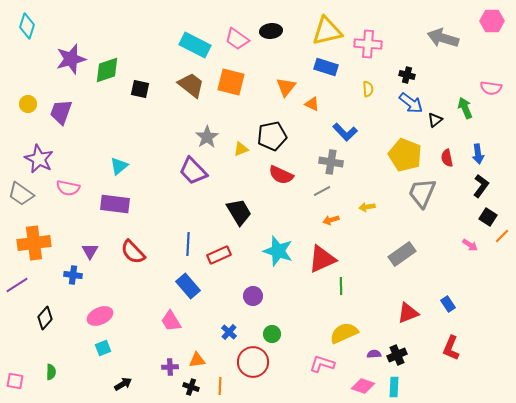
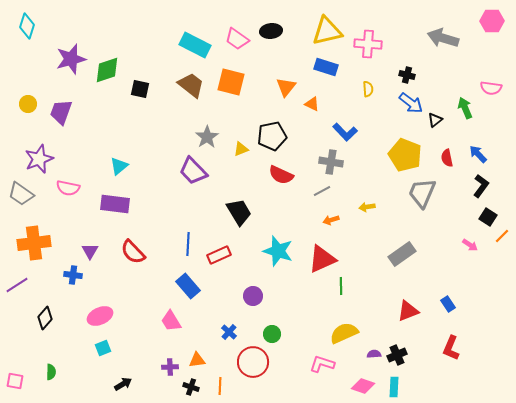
blue arrow at (478, 154): rotated 144 degrees clockwise
purple star at (39, 159): rotated 24 degrees clockwise
red triangle at (408, 313): moved 2 px up
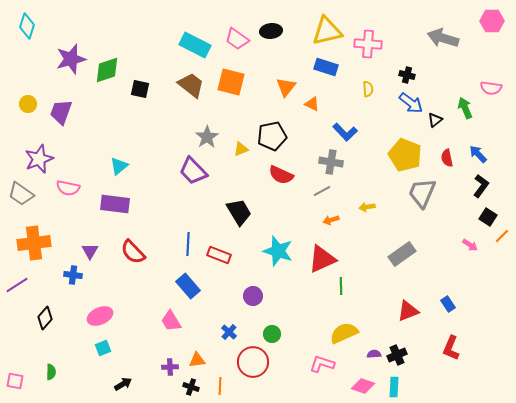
red rectangle at (219, 255): rotated 45 degrees clockwise
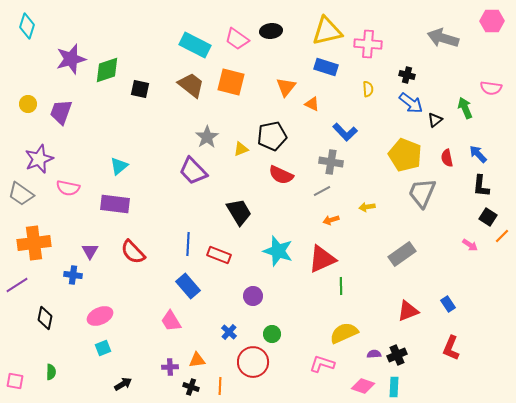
black L-shape at (481, 186): rotated 150 degrees clockwise
black diamond at (45, 318): rotated 30 degrees counterclockwise
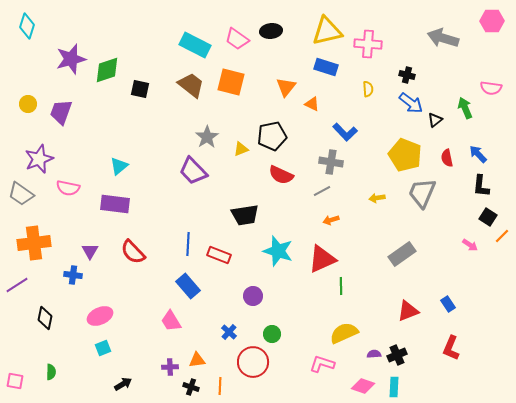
yellow arrow at (367, 207): moved 10 px right, 9 px up
black trapezoid at (239, 212): moved 6 px right, 3 px down; rotated 112 degrees clockwise
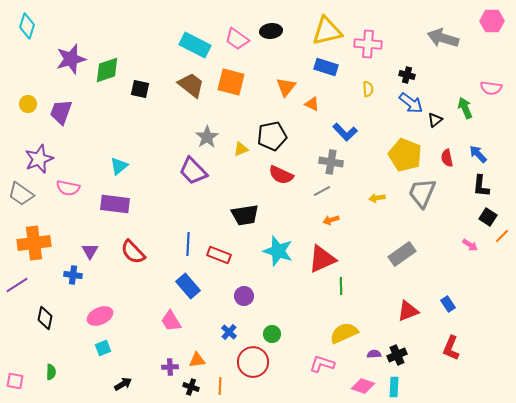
purple circle at (253, 296): moved 9 px left
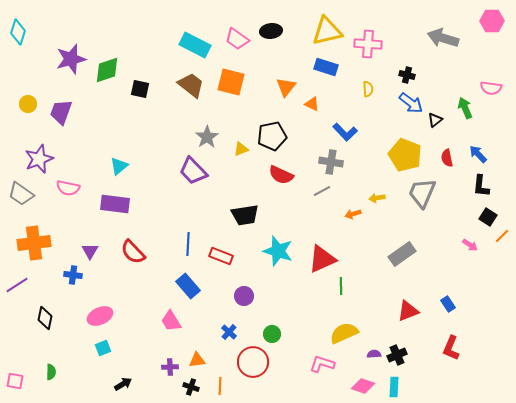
cyan diamond at (27, 26): moved 9 px left, 6 px down
orange arrow at (331, 220): moved 22 px right, 6 px up
red rectangle at (219, 255): moved 2 px right, 1 px down
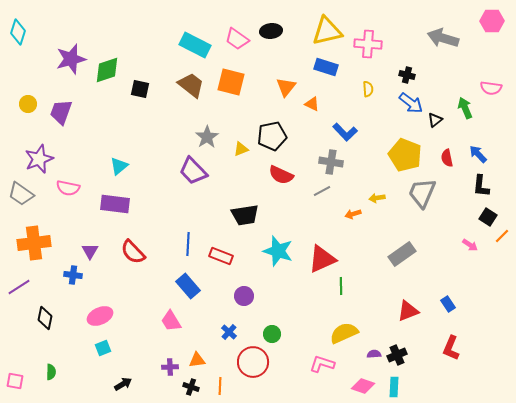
purple line at (17, 285): moved 2 px right, 2 px down
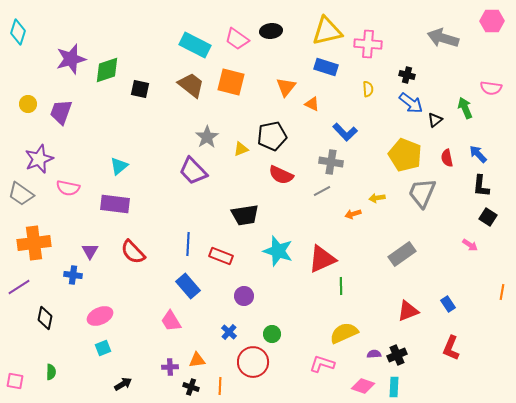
orange line at (502, 236): moved 56 px down; rotated 35 degrees counterclockwise
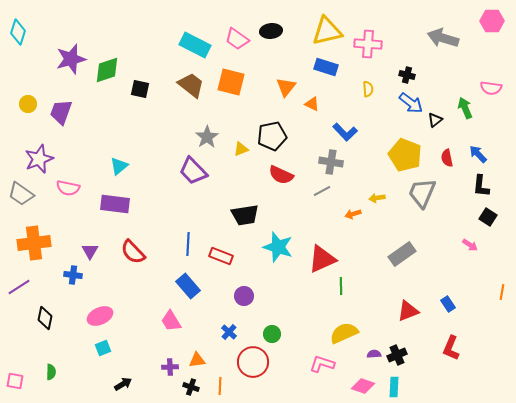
cyan star at (278, 251): moved 4 px up
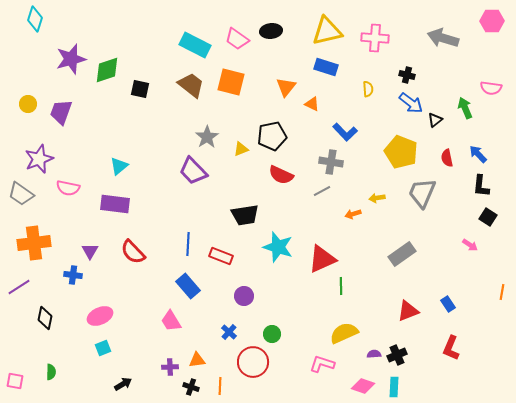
cyan diamond at (18, 32): moved 17 px right, 13 px up
pink cross at (368, 44): moved 7 px right, 6 px up
yellow pentagon at (405, 155): moved 4 px left, 3 px up
